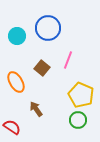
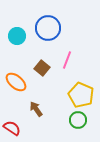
pink line: moved 1 px left
orange ellipse: rotated 20 degrees counterclockwise
red semicircle: moved 1 px down
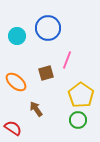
brown square: moved 4 px right, 5 px down; rotated 35 degrees clockwise
yellow pentagon: rotated 10 degrees clockwise
red semicircle: moved 1 px right
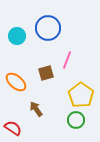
green circle: moved 2 px left
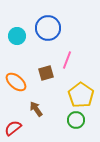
red semicircle: rotated 72 degrees counterclockwise
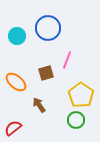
brown arrow: moved 3 px right, 4 px up
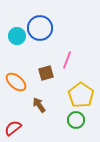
blue circle: moved 8 px left
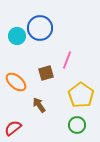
green circle: moved 1 px right, 5 px down
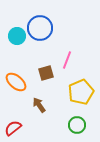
yellow pentagon: moved 3 px up; rotated 15 degrees clockwise
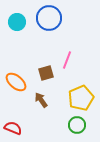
blue circle: moved 9 px right, 10 px up
cyan circle: moved 14 px up
yellow pentagon: moved 6 px down
brown arrow: moved 2 px right, 5 px up
red semicircle: rotated 60 degrees clockwise
